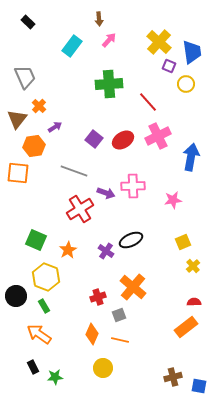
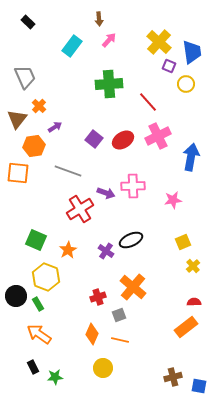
gray line at (74, 171): moved 6 px left
green rectangle at (44, 306): moved 6 px left, 2 px up
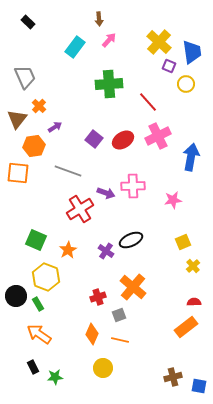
cyan rectangle at (72, 46): moved 3 px right, 1 px down
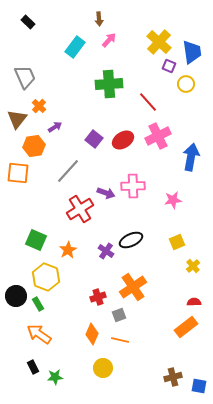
gray line at (68, 171): rotated 68 degrees counterclockwise
yellow square at (183, 242): moved 6 px left
orange cross at (133, 287): rotated 16 degrees clockwise
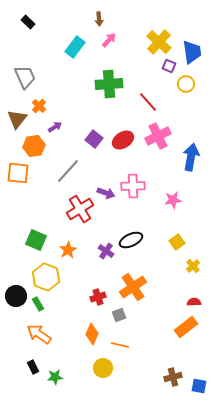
yellow square at (177, 242): rotated 14 degrees counterclockwise
orange line at (120, 340): moved 5 px down
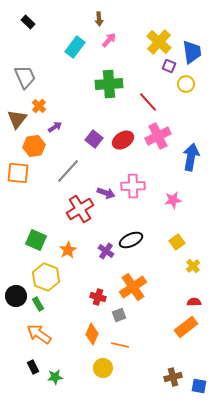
red cross at (98, 297): rotated 35 degrees clockwise
